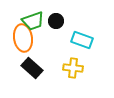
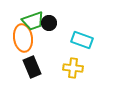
black circle: moved 7 px left, 2 px down
black rectangle: moved 1 px up; rotated 25 degrees clockwise
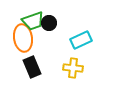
cyan rectangle: moved 1 px left; rotated 45 degrees counterclockwise
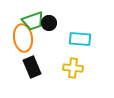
cyan rectangle: moved 1 px left, 1 px up; rotated 30 degrees clockwise
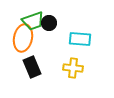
orange ellipse: rotated 20 degrees clockwise
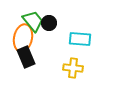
green trapezoid: rotated 110 degrees counterclockwise
black rectangle: moved 6 px left, 10 px up
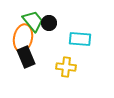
yellow cross: moved 7 px left, 1 px up
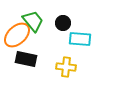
black circle: moved 14 px right
orange ellipse: moved 6 px left, 3 px up; rotated 36 degrees clockwise
black rectangle: moved 2 px down; rotated 55 degrees counterclockwise
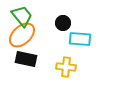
green trapezoid: moved 11 px left, 5 px up
orange ellipse: moved 5 px right
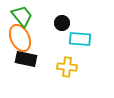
black circle: moved 1 px left
orange ellipse: moved 2 px left, 3 px down; rotated 72 degrees counterclockwise
yellow cross: moved 1 px right
